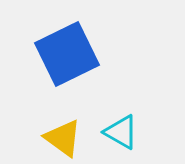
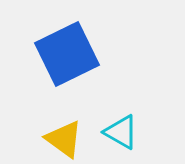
yellow triangle: moved 1 px right, 1 px down
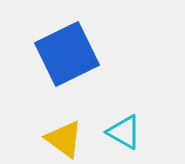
cyan triangle: moved 3 px right
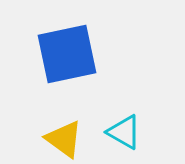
blue square: rotated 14 degrees clockwise
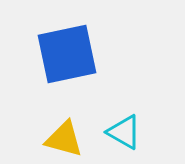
yellow triangle: rotated 21 degrees counterclockwise
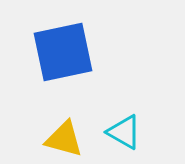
blue square: moved 4 px left, 2 px up
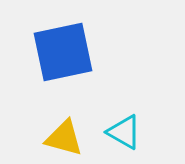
yellow triangle: moved 1 px up
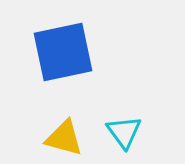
cyan triangle: rotated 24 degrees clockwise
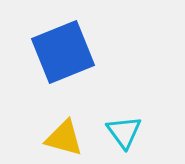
blue square: rotated 10 degrees counterclockwise
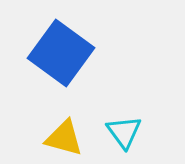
blue square: moved 2 px left, 1 px down; rotated 32 degrees counterclockwise
